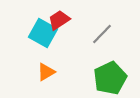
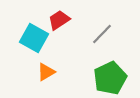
cyan square: moved 9 px left, 5 px down
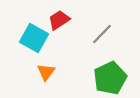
orange triangle: rotated 24 degrees counterclockwise
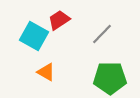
cyan square: moved 2 px up
orange triangle: rotated 36 degrees counterclockwise
green pentagon: rotated 24 degrees clockwise
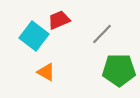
red trapezoid: rotated 10 degrees clockwise
cyan square: rotated 8 degrees clockwise
green pentagon: moved 9 px right, 8 px up
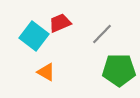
red trapezoid: moved 1 px right, 3 px down
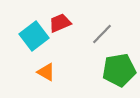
cyan square: rotated 16 degrees clockwise
green pentagon: rotated 8 degrees counterclockwise
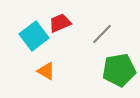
orange triangle: moved 1 px up
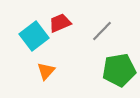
gray line: moved 3 px up
orange triangle: rotated 42 degrees clockwise
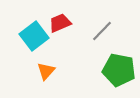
green pentagon: rotated 20 degrees clockwise
